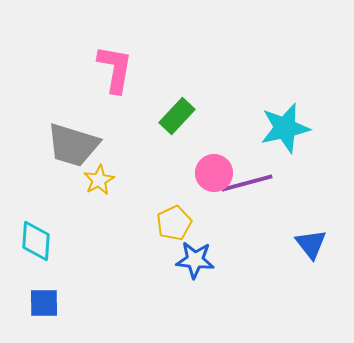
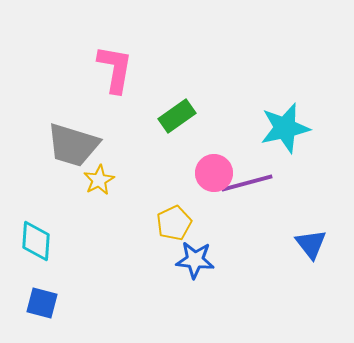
green rectangle: rotated 12 degrees clockwise
blue square: moved 2 px left; rotated 16 degrees clockwise
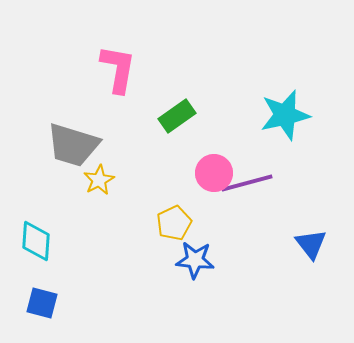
pink L-shape: moved 3 px right
cyan star: moved 13 px up
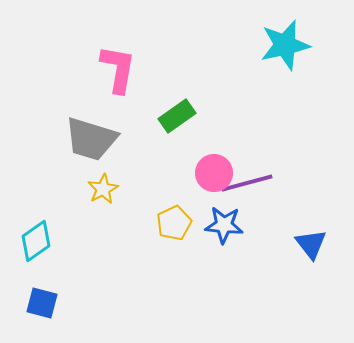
cyan star: moved 70 px up
gray trapezoid: moved 18 px right, 6 px up
yellow star: moved 4 px right, 9 px down
cyan diamond: rotated 51 degrees clockwise
blue star: moved 29 px right, 35 px up
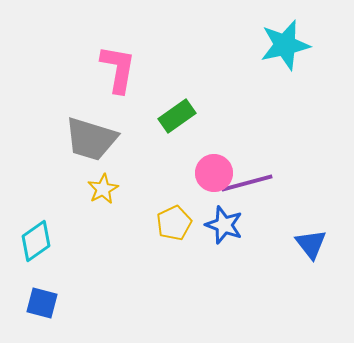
blue star: rotated 15 degrees clockwise
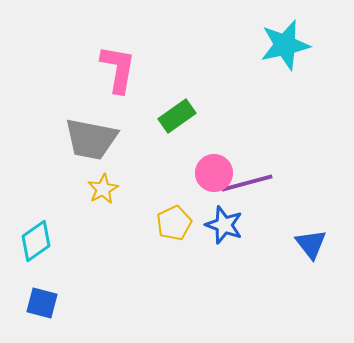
gray trapezoid: rotated 6 degrees counterclockwise
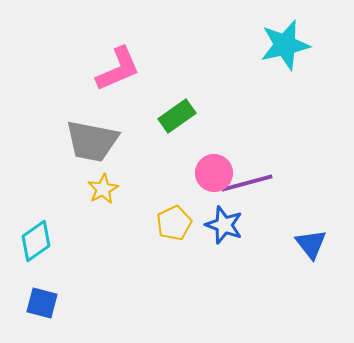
pink L-shape: rotated 57 degrees clockwise
gray trapezoid: moved 1 px right, 2 px down
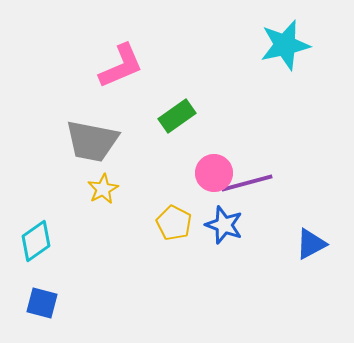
pink L-shape: moved 3 px right, 3 px up
yellow pentagon: rotated 20 degrees counterclockwise
blue triangle: rotated 40 degrees clockwise
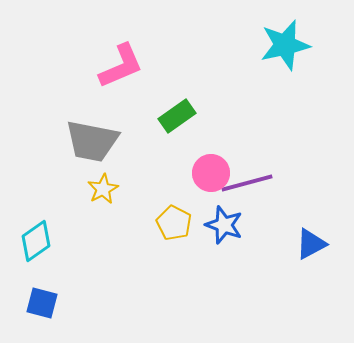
pink circle: moved 3 px left
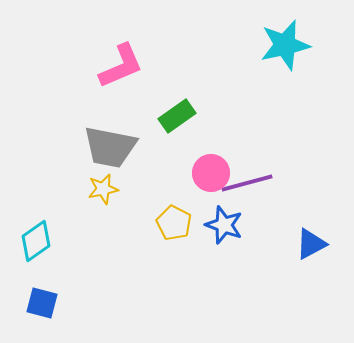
gray trapezoid: moved 18 px right, 6 px down
yellow star: rotated 16 degrees clockwise
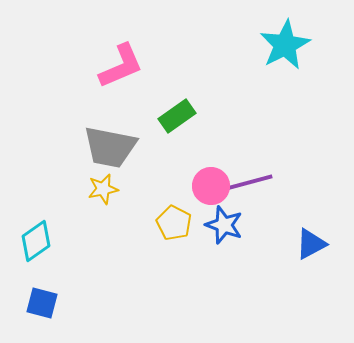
cyan star: rotated 15 degrees counterclockwise
pink circle: moved 13 px down
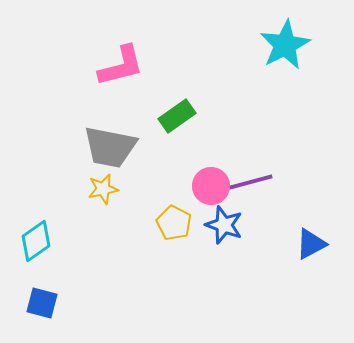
pink L-shape: rotated 9 degrees clockwise
